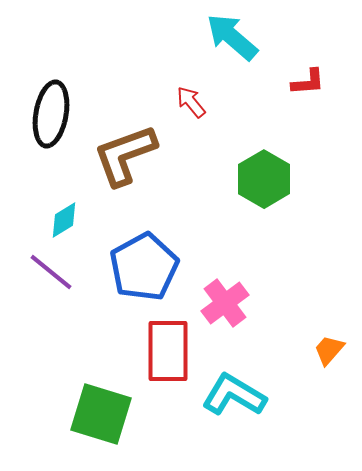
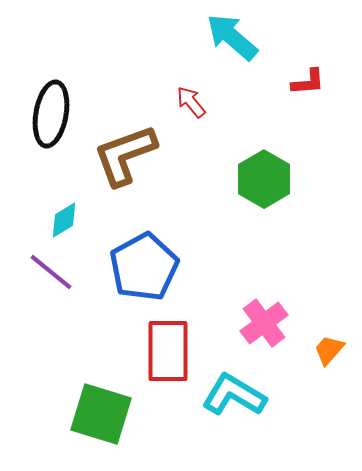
pink cross: moved 39 px right, 20 px down
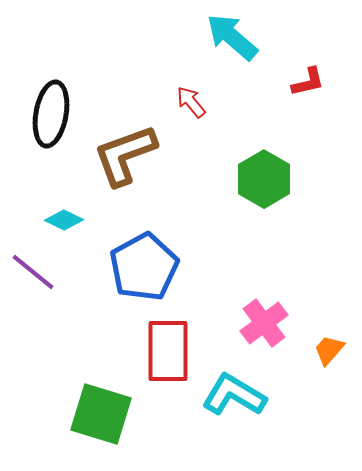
red L-shape: rotated 9 degrees counterclockwise
cyan diamond: rotated 57 degrees clockwise
purple line: moved 18 px left
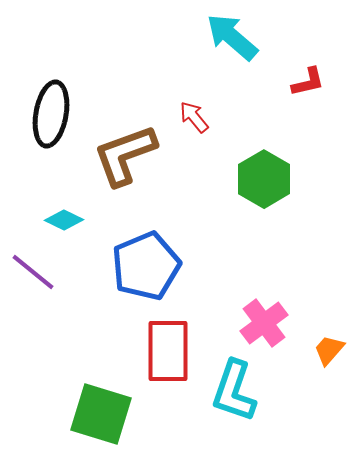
red arrow: moved 3 px right, 15 px down
blue pentagon: moved 2 px right, 1 px up; rotated 6 degrees clockwise
cyan L-shape: moved 4 px up; rotated 102 degrees counterclockwise
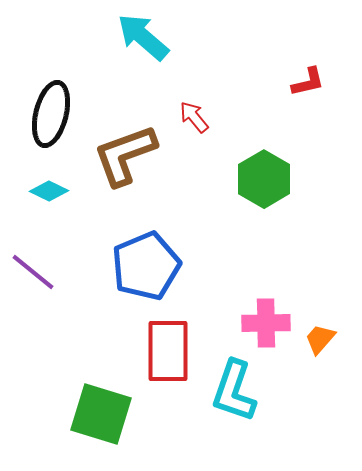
cyan arrow: moved 89 px left
black ellipse: rotated 4 degrees clockwise
cyan diamond: moved 15 px left, 29 px up
pink cross: moved 2 px right; rotated 36 degrees clockwise
orange trapezoid: moved 9 px left, 11 px up
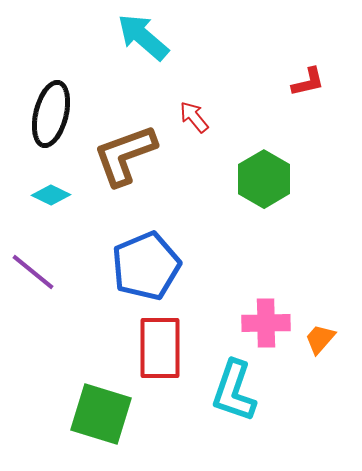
cyan diamond: moved 2 px right, 4 px down
red rectangle: moved 8 px left, 3 px up
